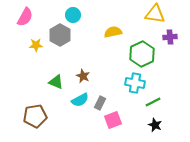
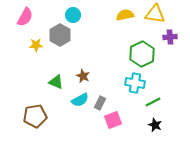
yellow semicircle: moved 12 px right, 17 px up
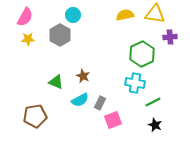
yellow star: moved 8 px left, 6 px up
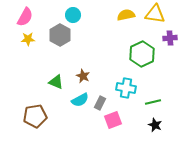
yellow semicircle: moved 1 px right
purple cross: moved 1 px down
cyan cross: moved 9 px left, 5 px down
green line: rotated 14 degrees clockwise
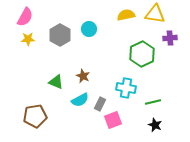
cyan circle: moved 16 px right, 14 px down
gray rectangle: moved 1 px down
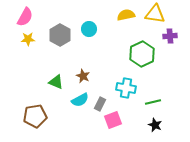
purple cross: moved 2 px up
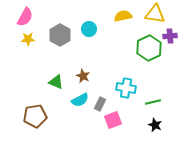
yellow semicircle: moved 3 px left, 1 px down
green hexagon: moved 7 px right, 6 px up
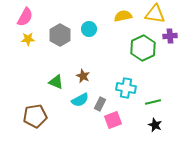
green hexagon: moved 6 px left
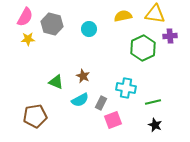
gray hexagon: moved 8 px left, 11 px up; rotated 15 degrees counterclockwise
gray rectangle: moved 1 px right, 1 px up
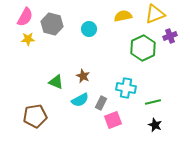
yellow triangle: rotated 30 degrees counterclockwise
purple cross: rotated 16 degrees counterclockwise
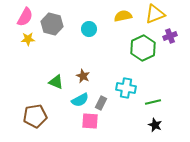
pink square: moved 23 px left, 1 px down; rotated 24 degrees clockwise
